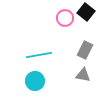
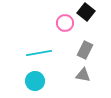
pink circle: moved 5 px down
cyan line: moved 2 px up
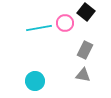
cyan line: moved 25 px up
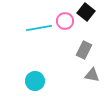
pink circle: moved 2 px up
gray rectangle: moved 1 px left
gray triangle: moved 9 px right
